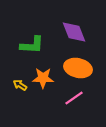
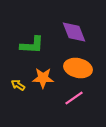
yellow arrow: moved 2 px left
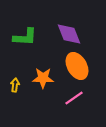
purple diamond: moved 5 px left, 2 px down
green L-shape: moved 7 px left, 8 px up
orange ellipse: moved 1 px left, 2 px up; rotated 48 degrees clockwise
yellow arrow: moved 3 px left; rotated 64 degrees clockwise
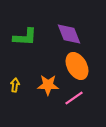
orange star: moved 5 px right, 7 px down
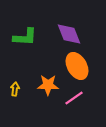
yellow arrow: moved 4 px down
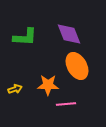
yellow arrow: rotated 64 degrees clockwise
pink line: moved 8 px left, 6 px down; rotated 30 degrees clockwise
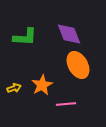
orange ellipse: moved 1 px right, 1 px up
orange star: moved 6 px left; rotated 30 degrees counterclockwise
yellow arrow: moved 1 px left, 1 px up
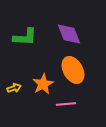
orange ellipse: moved 5 px left, 5 px down
orange star: moved 1 px right, 1 px up
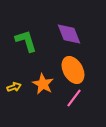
green L-shape: moved 1 px right, 4 px down; rotated 110 degrees counterclockwise
orange star: rotated 15 degrees counterclockwise
yellow arrow: moved 1 px up
pink line: moved 8 px right, 6 px up; rotated 48 degrees counterclockwise
